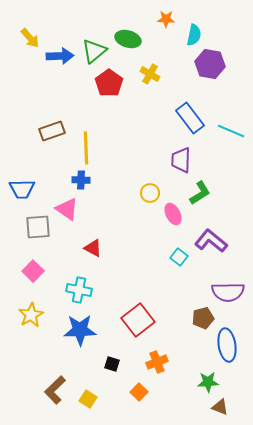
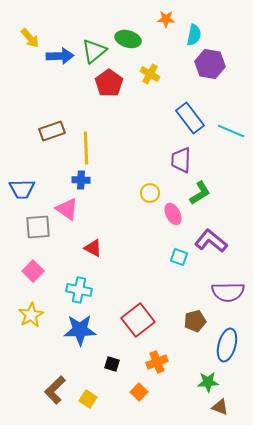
cyan square: rotated 18 degrees counterclockwise
brown pentagon: moved 8 px left, 3 px down
blue ellipse: rotated 24 degrees clockwise
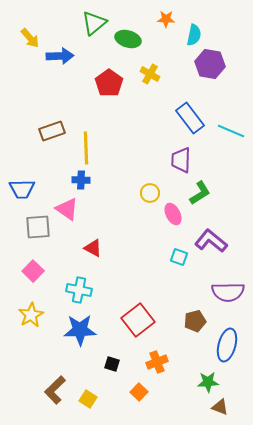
green triangle: moved 28 px up
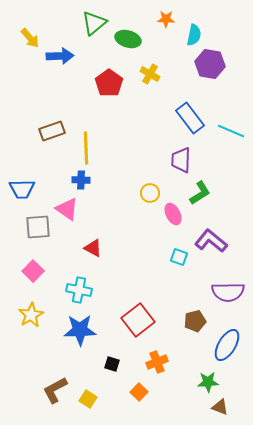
blue ellipse: rotated 16 degrees clockwise
brown L-shape: rotated 16 degrees clockwise
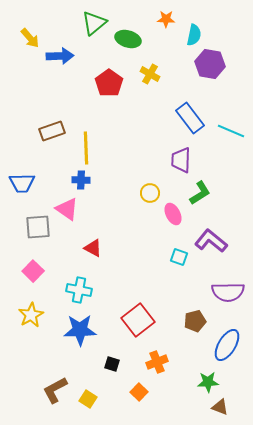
blue trapezoid: moved 6 px up
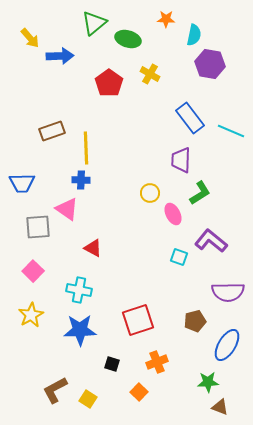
red square: rotated 20 degrees clockwise
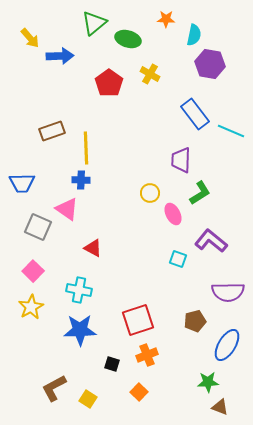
blue rectangle: moved 5 px right, 4 px up
gray square: rotated 28 degrees clockwise
cyan square: moved 1 px left, 2 px down
yellow star: moved 8 px up
orange cross: moved 10 px left, 7 px up
brown L-shape: moved 1 px left, 2 px up
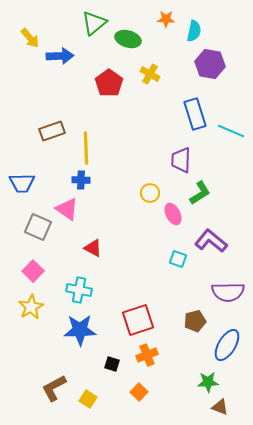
cyan semicircle: moved 4 px up
blue rectangle: rotated 20 degrees clockwise
